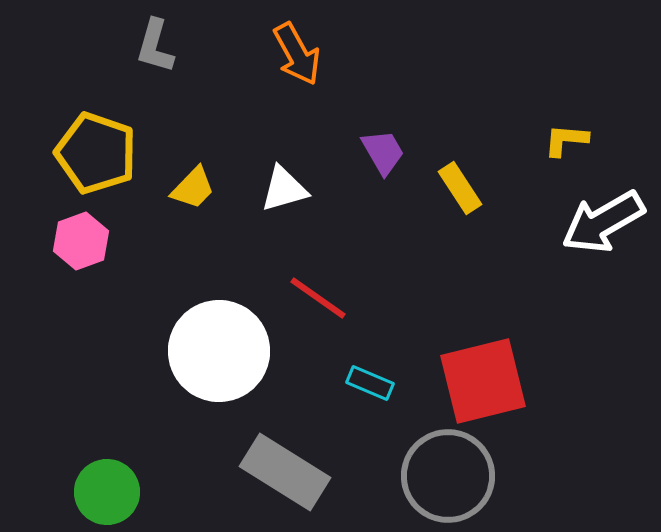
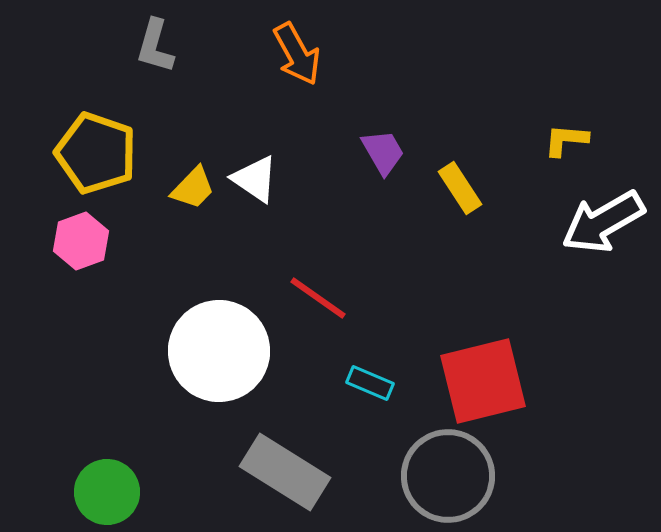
white triangle: moved 29 px left, 10 px up; rotated 50 degrees clockwise
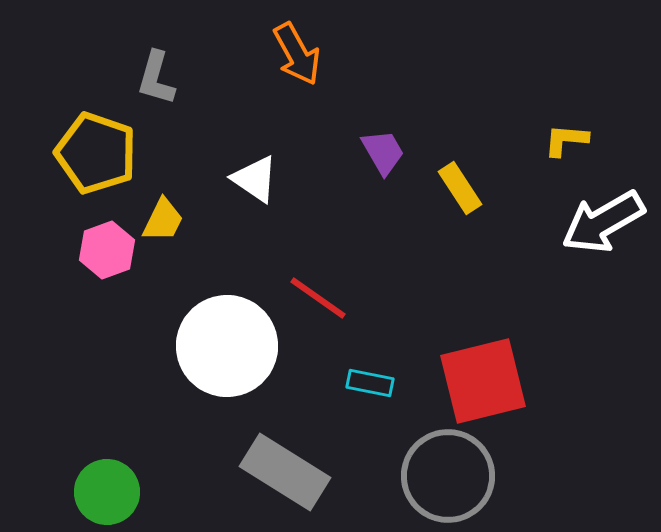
gray L-shape: moved 1 px right, 32 px down
yellow trapezoid: moved 30 px left, 32 px down; rotated 18 degrees counterclockwise
pink hexagon: moved 26 px right, 9 px down
white circle: moved 8 px right, 5 px up
cyan rectangle: rotated 12 degrees counterclockwise
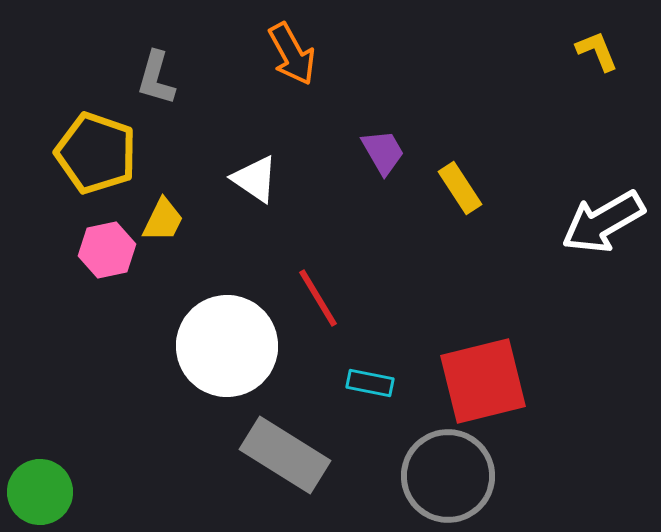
orange arrow: moved 5 px left
yellow L-shape: moved 31 px right, 89 px up; rotated 63 degrees clockwise
pink hexagon: rotated 8 degrees clockwise
red line: rotated 24 degrees clockwise
gray rectangle: moved 17 px up
green circle: moved 67 px left
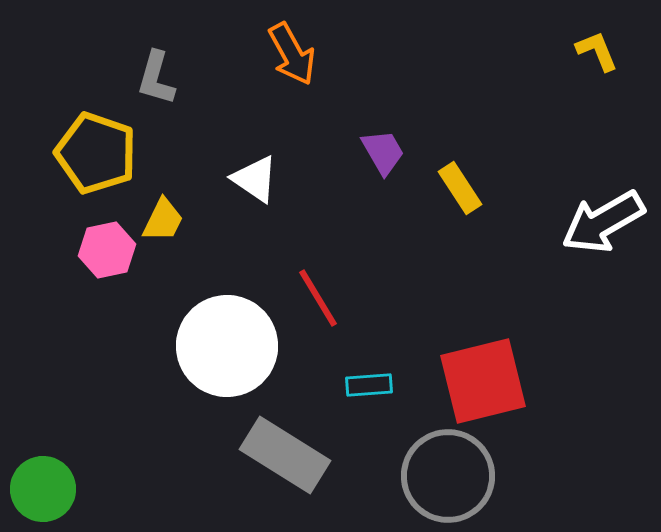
cyan rectangle: moved 1 px left, 2 px down; rotated 15 degrees counterclockwise
green circle: moved 3 px right, 3 px up
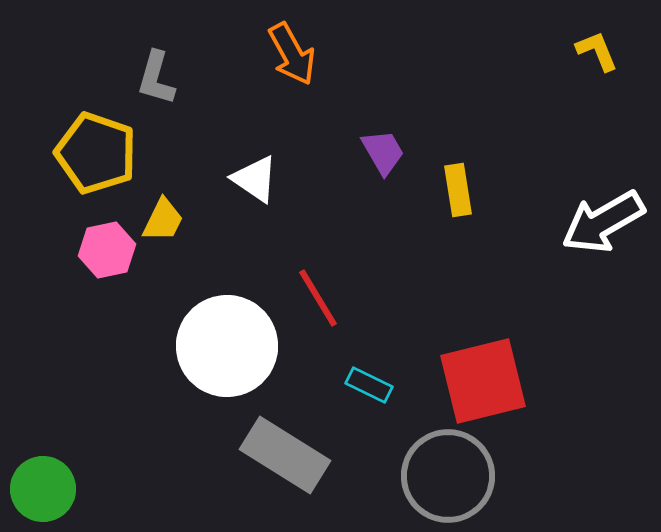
yellow rectangle: moved 2 px left, 2 px down; rotated 24 degrees clockwise
cyan rectangle: rotated 30 degrees clockwise
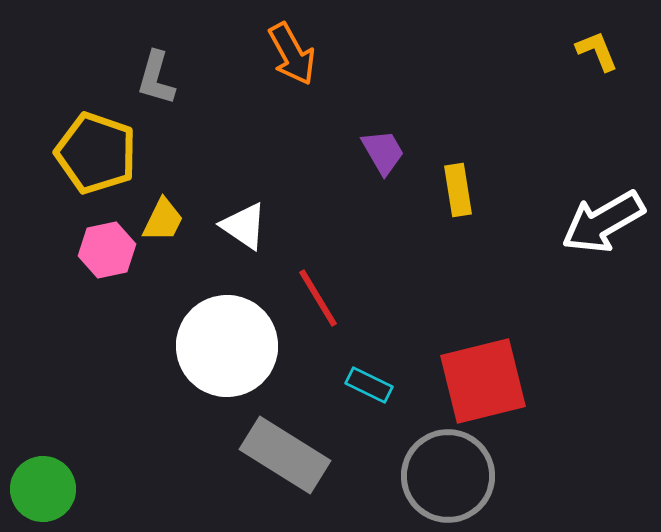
white triangle: moved 11 px left, 47 px down
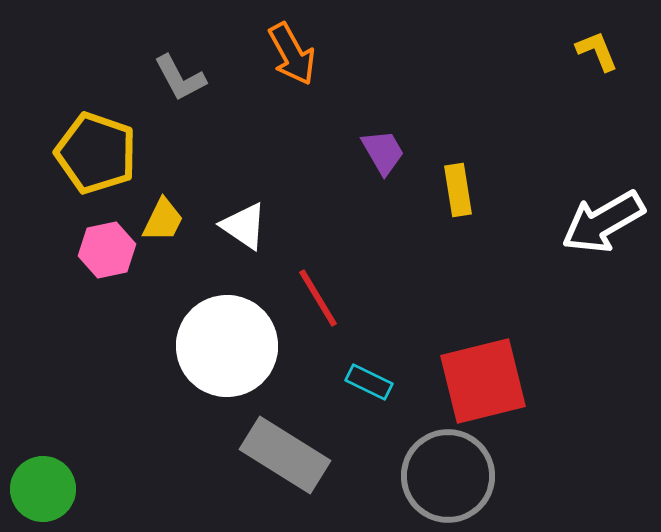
gray L-shape: moved 24 px right; rotated 44 degrees counterclockwise
cyan rectangle: moved 3 px up
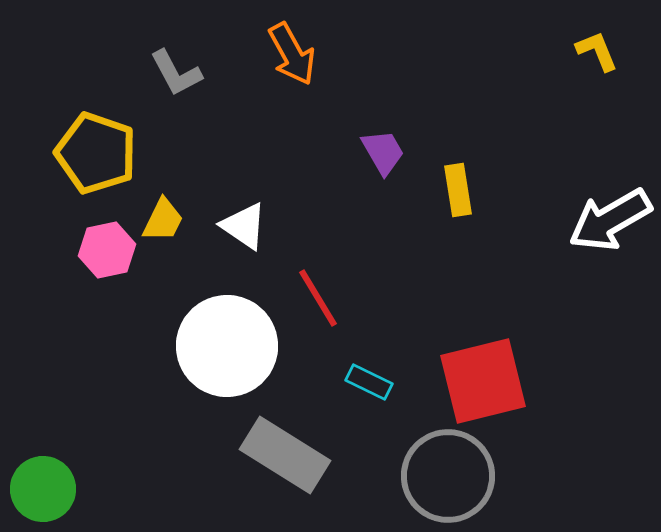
gray L-shape: moved 4 px left, 5 px up
white arrow: moved 7 px right, 2 px up
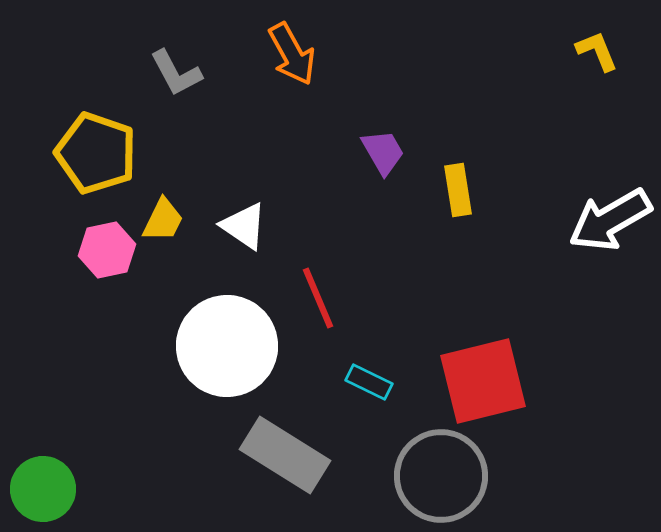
red line: rotated 8 degrees clockwise
gray circle: moved 7 px left
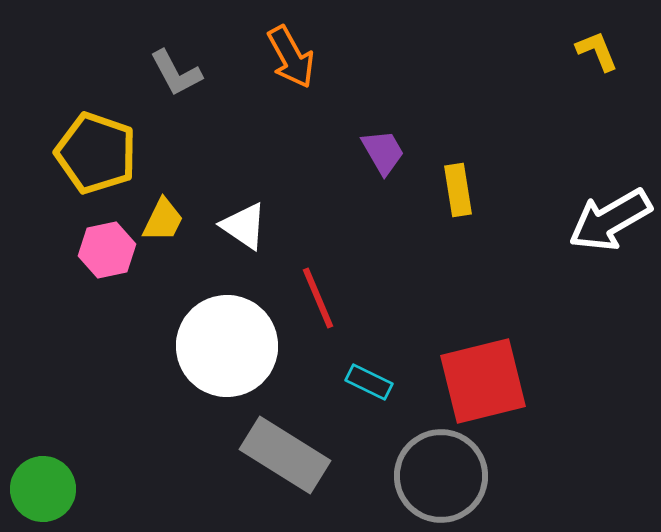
orange arrow: moved 1 px left, 3 px down
